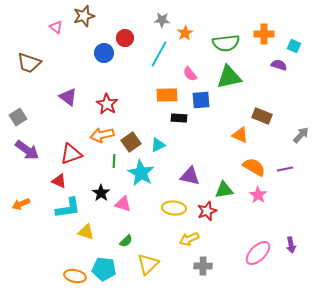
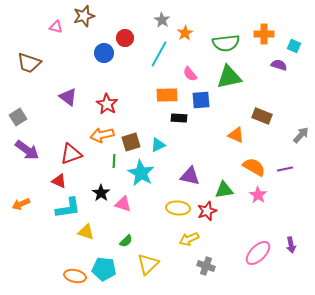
gray star at (162, 20): rotated 28 degrees clockwise
pink triangle at (56, 27): rotated 24 degrees counterclockwise
orange triangle at (240, 135): moved 4 px left
brown square at (131, 142): rotated 18 degrees clockwise
yellow ellipse at (174, 208): moved 4 px right
gray cross at (203, 266): moved 3 px right; rotated 18 degrees clockwise
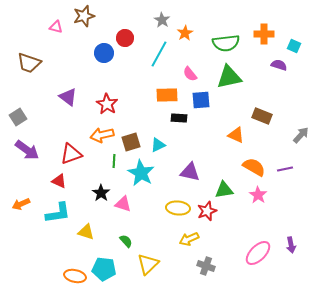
purple triangle at (190, 176): moved 4 px up
cyan L-shape at (68, 208): moved 10 px left, 5 px down
green semicircle at (126, 241): rotated 88 degrees counterclockwise
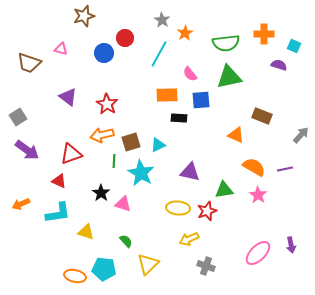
pink triangle at (56, 27): moved 5 px right, 22 px down
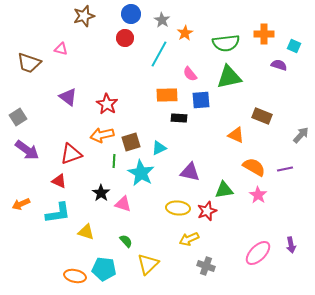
blue circle at (104, 53): moved 27 px right, 39 px up
cyan triangle at (158, 145): moved 1 px right, 3 px down
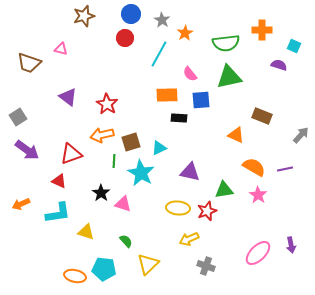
orange cross at (264, 34): moved 2 px left, 4 px up
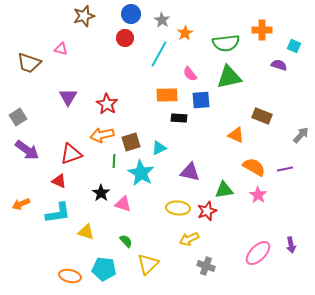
purple triangle at (68, 97): rotated 24 degrees clockwise
orange ellipse at (75, 276): moved 5 px left
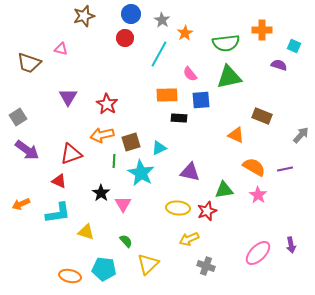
pink triangle at (123, 204): rotated 42 degrees clockwise
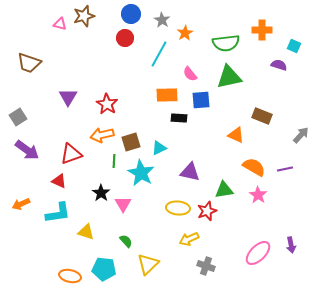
pink triangle at (61, 49): moved 1 px left, 25 px up
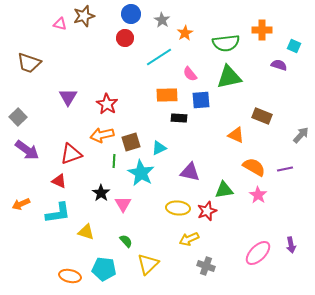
cyan line at (159, 54): moved 3 px down; rotated 28 degrees clockwise
gray square at (18, 117): rotated 12 degrees counterclockwise
